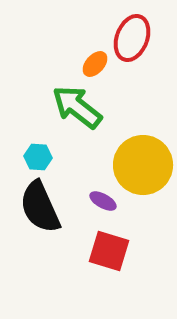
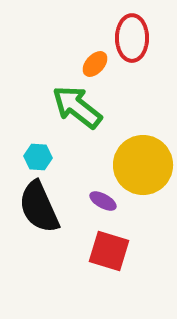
red ellipse: rotated 21 degrees counterclockwise
black semicircle: moved 1 px left
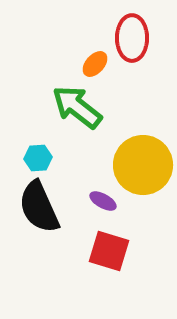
cyan hexagon: moved 1 px down; rotated 8 degrees counterclockwise
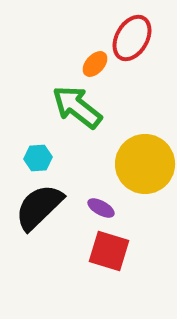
red ellipse: rotated 30 degrees clockwise
yellow circle: moved 2 px right, 1 px up
purple ellipse: moved 2 px left, 7 px down
black semicircle: rotated 70 degrees clockwise
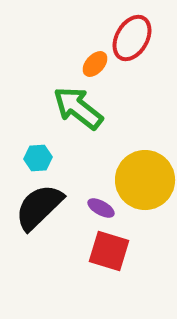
green arrow: moved 1 px right, 1 px down
yellow circle: moved 16 px down
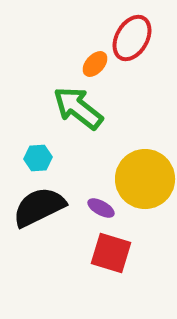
yellow circle: moved 1 px up
black semicircle: rotated 18 degrees clockwise
red square: moved 2 px right, 2 px down
